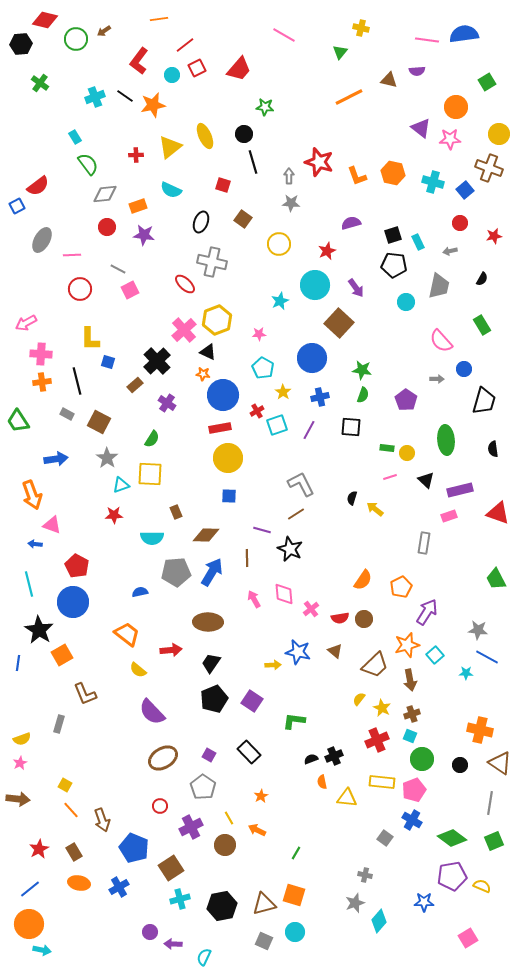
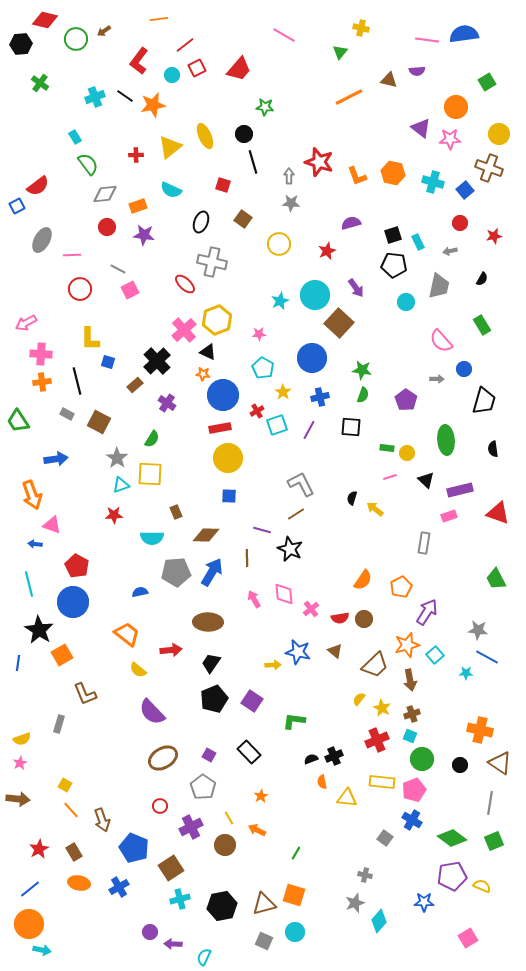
cyan circle at (315, 285): moved 10 px down
gray star at (107, 458): moved 10 px right
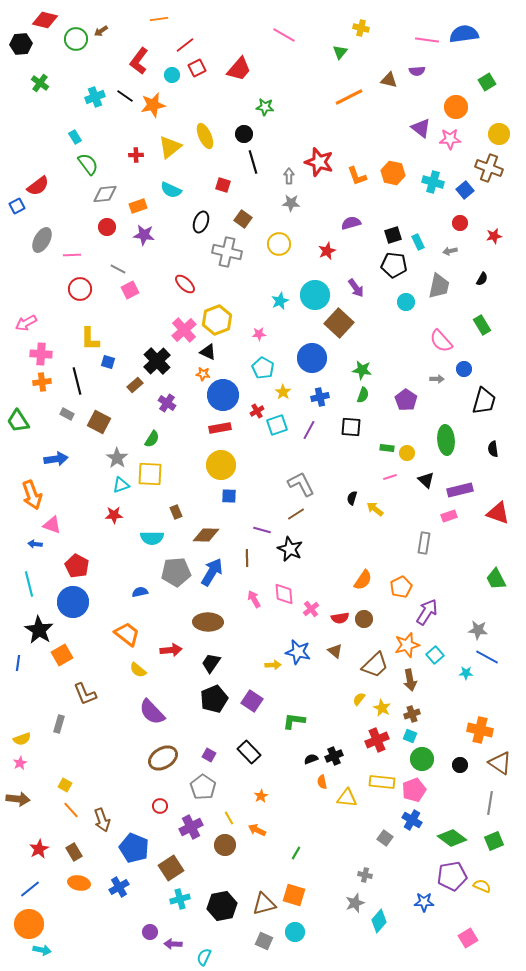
brown arrow at (104, 31): moved 3 px left
gray cross at (212, 262): moved 15 px right, 10 px up
yellow circle at (228, 458): moved 7 px left, 7 px down
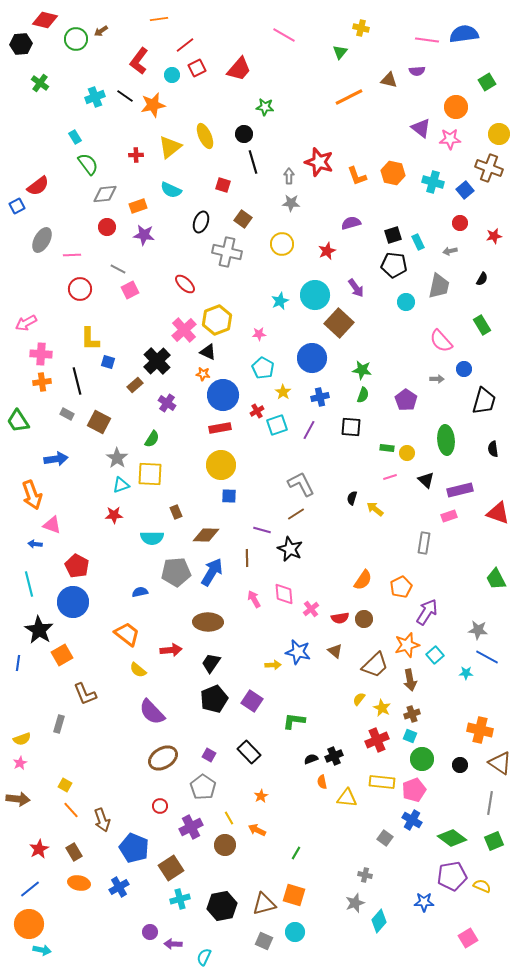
yellow circle at (279, 244): moved 3 px right
